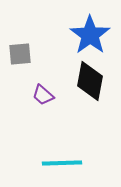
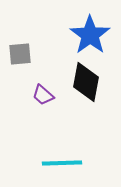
black diamond: moved 4 px left, 1 px down
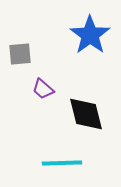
black diamond: moved 32 px down; rotated 24 degrees counterclockwise
purple trapezoid: moved 6 px up
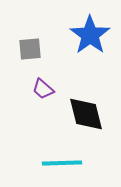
gray square: moved 10 px right, 5 px up
